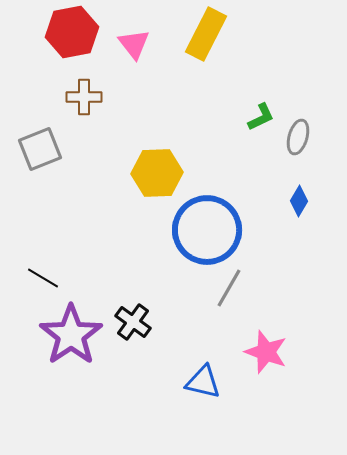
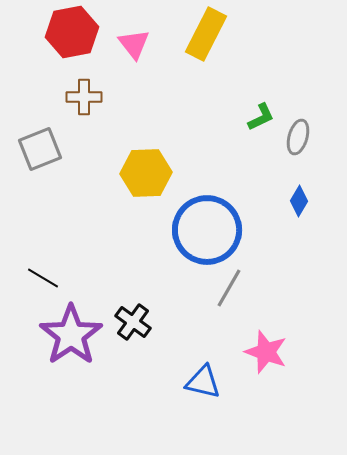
yellow hexagon: moved 11 px left
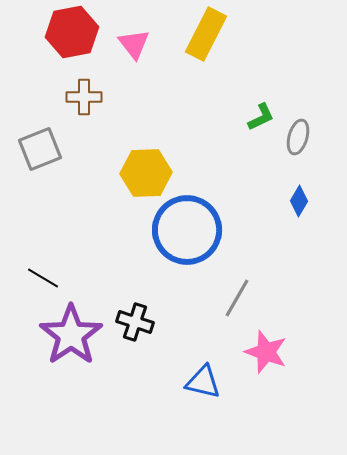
blue circle: moved 20 px left
gray line: moved 8 px right, 10 px down
black cross: moved 2 px right; rotated 18 degrees counterclockwise
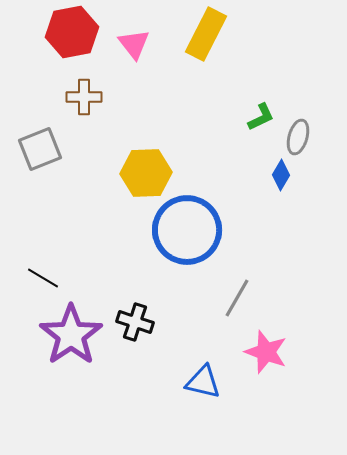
blue diamond: moved 18 px left, 26 px up
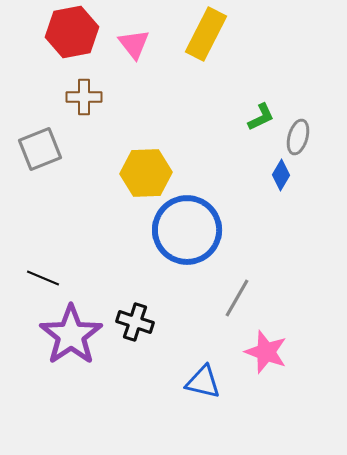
black line: rotated 8 degrees counterclockwise
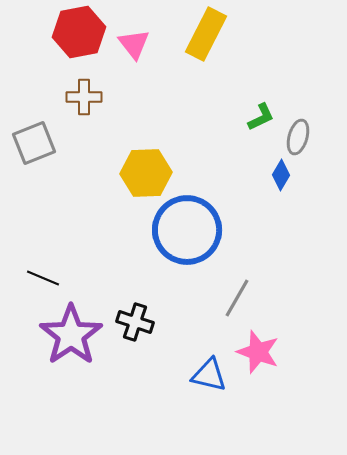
red hexagon: moved 7 px right
gray square: moved 6 px left, 6 px up
pink star: moved 8 px left
blue triangle: moved 6 px right, 7 px up
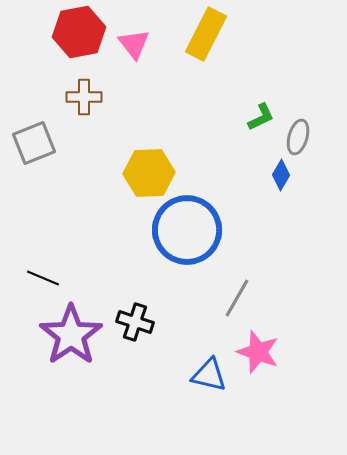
yellow hexagon: moved 3 px right
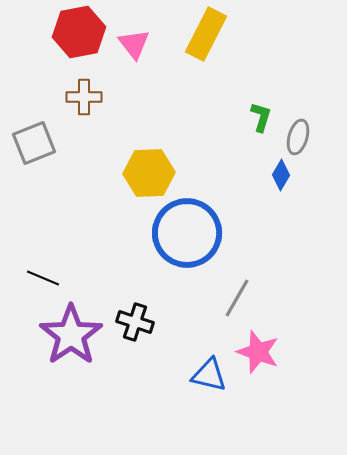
green L-shape: rotated 48 degrees counterclockwise
blue circle: moved 3 px down
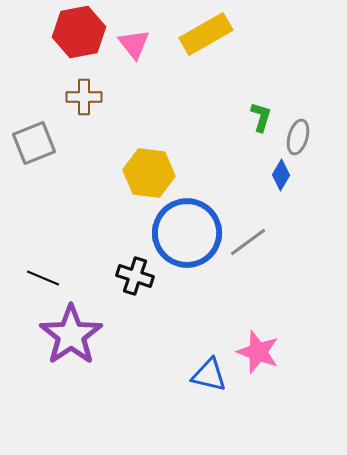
yellow rectangle: rotated 33 degrees clockwise
yellow hexagon: rotated 9 degrees clockwise
gray line: moved 11 px right, 56 px up; rotated 24 degrees clockwise
black cross: moved 46 px up
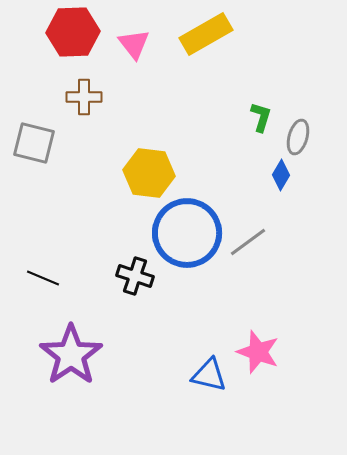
red hexagon: moved 6 px left; rotated 9 degrees clockwise
gray square: rotated 36 degrees clockwise
purple star: moved 20 px down
